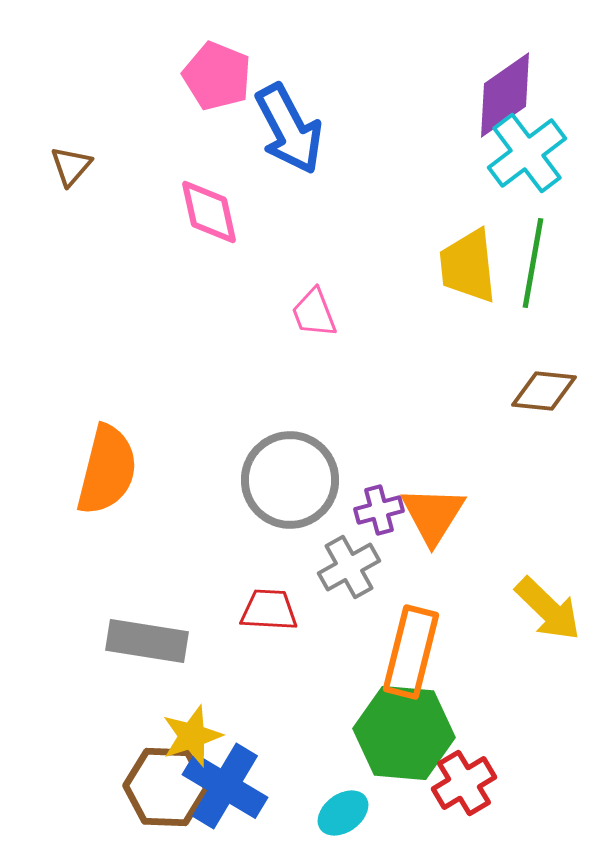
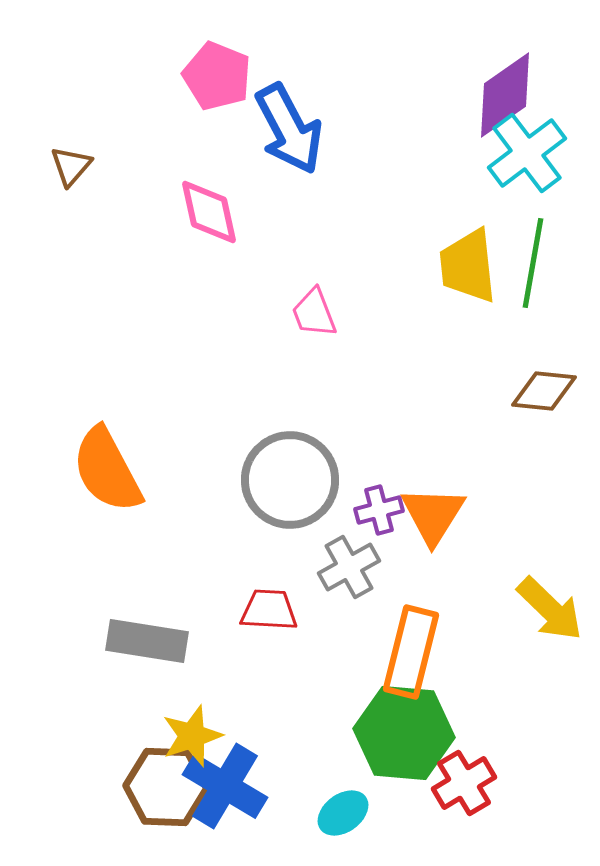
orange semicircle: rotated 138 degrees clockwise
yellow arrow: moved 2 px right
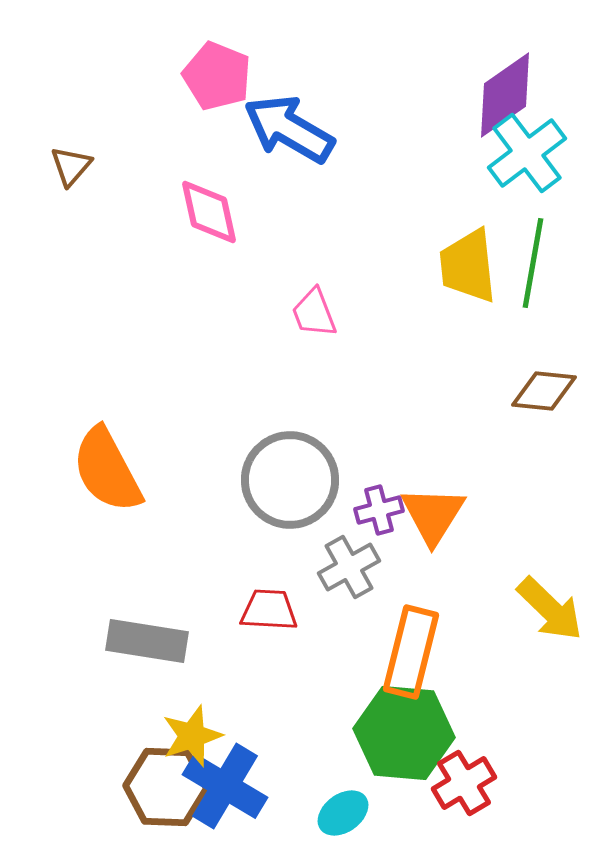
blue arrow: rotated 148 degrees clockwise
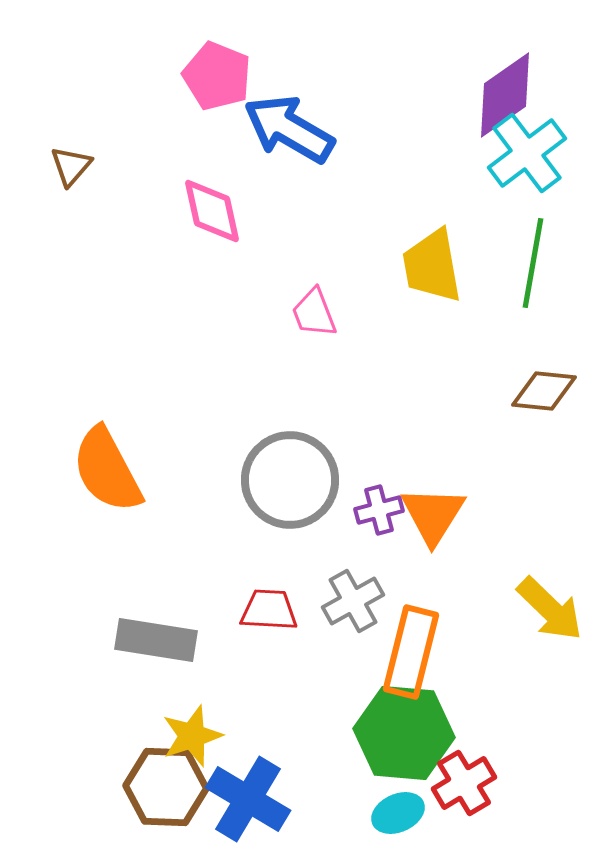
pink diamond: moved 3 px right, 1 px up
yellow trapezoid: moved 36 px left; rotated 4 degrees counterclockwise
gray cross: moved 4 px right, 34 px down
gray rectangle: moved 9 px right, 1 px up
blue cross: moved 23 px right, 13 px down
cyan ellipse: moved 55 px right; rotated 12 degrees clockwise
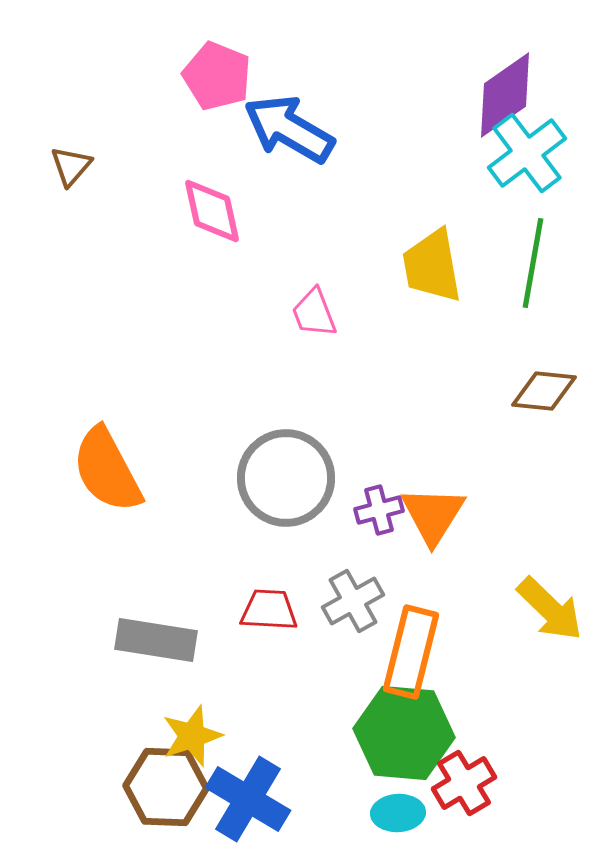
gray circle: moved 4 px left, 2 px up
cyan ellipse: rotated 21 degrees clockwise
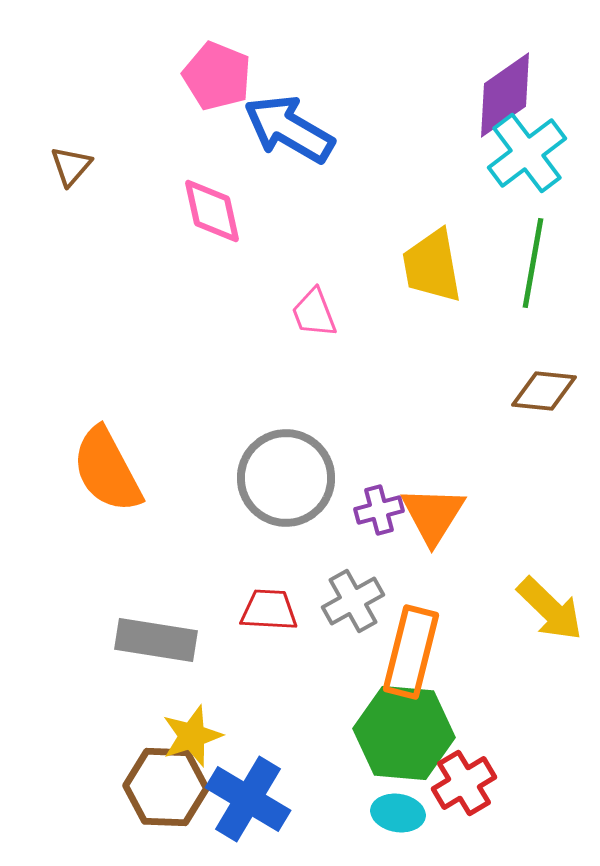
cyan ellipse: rotated 12 degrees clockwise
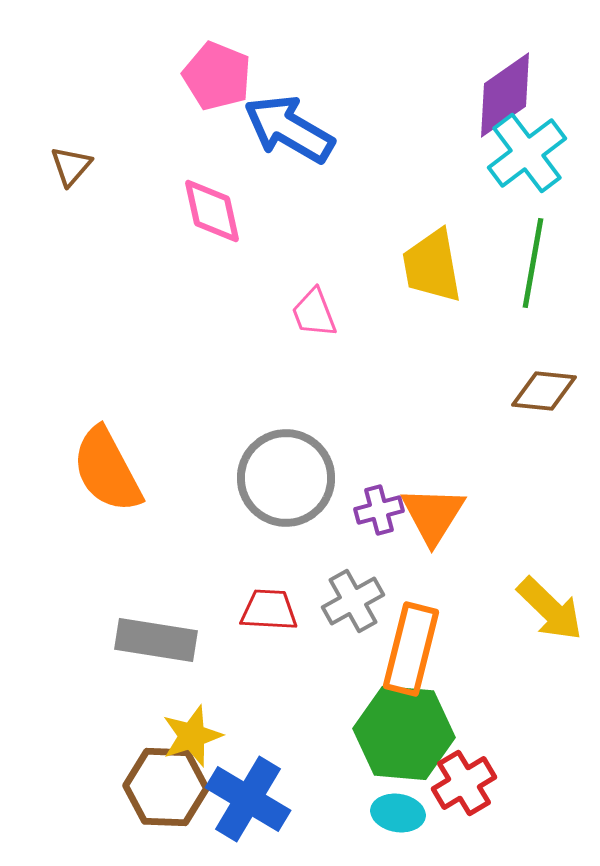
orange rectangle: moved 3 px up
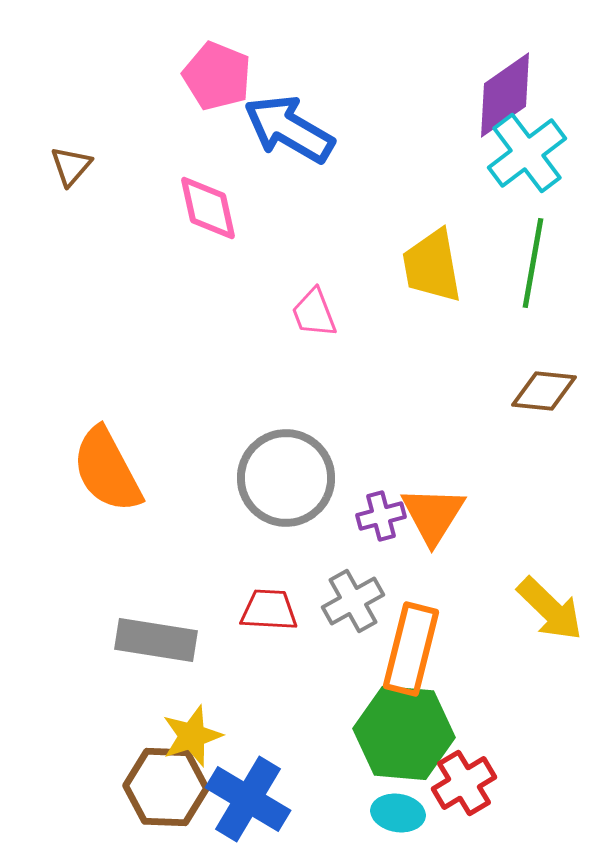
pink diamond: moved 4 px left, 3 px up
purple cross: moved 2 px right, 6 px down
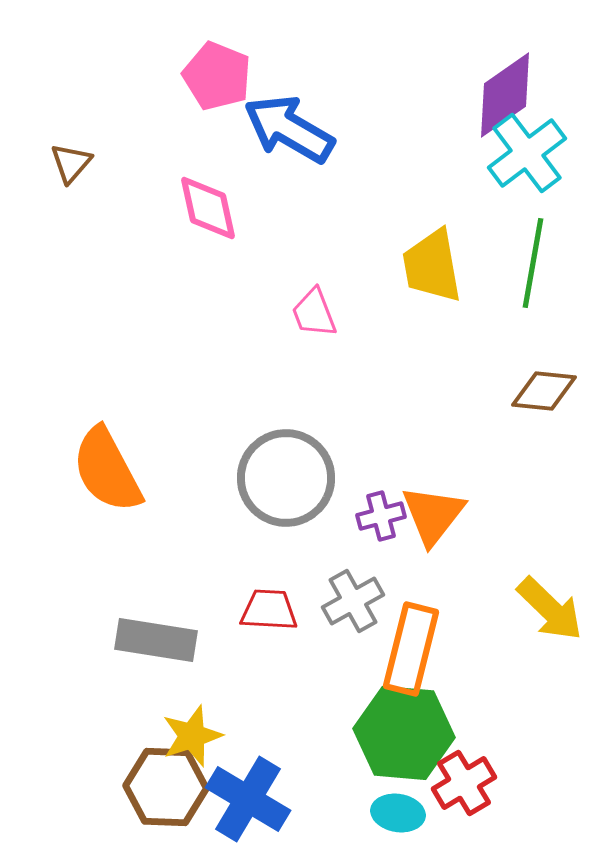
brown triangle: moved 3 px up
orange triangle: rotated 6 degrees clockwise
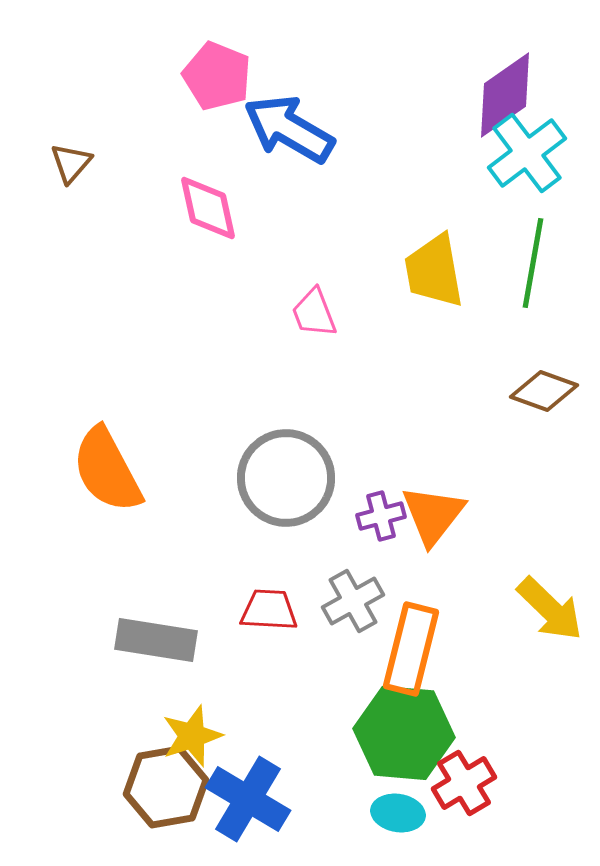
yellow trapezoid: moved 2 px right, 5 px down
brown diamond: rotated 14 degrees clockwise
brown hexagon: rotated 12 degrees counterclockwise
